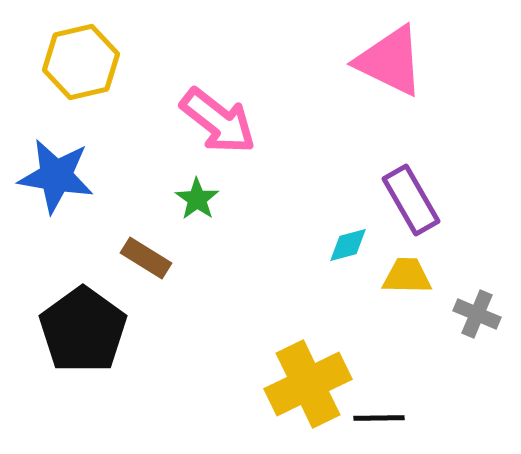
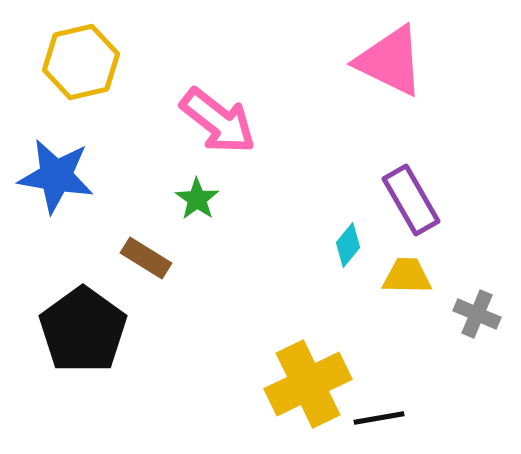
cyan diamond: rotated 36 degrees counterclockwise
black line: rotated 9 degrees counterclockwise
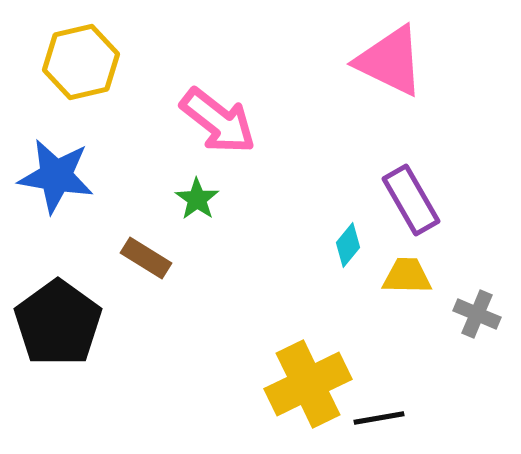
black pentagon: moved 25 px left, 7 px up
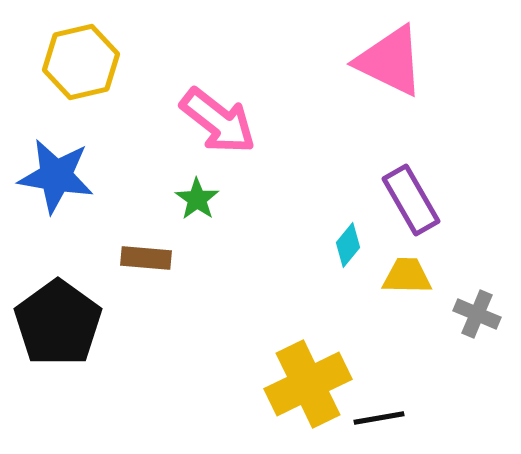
brown rectangle: rotated 27 degrees counterclockwise
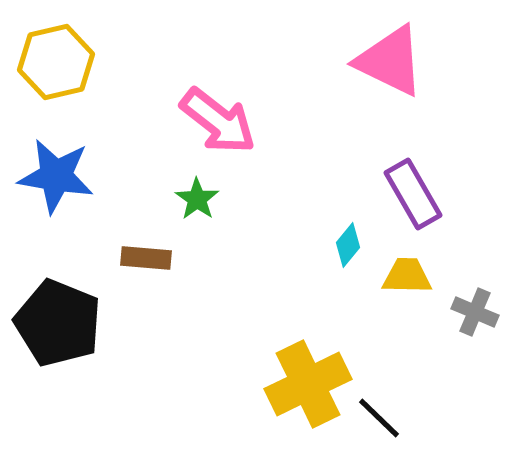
yellow hexagon: moved 25 px left
purple rectangle: moved 2 px right, 6 px up
gray cross: moved 2 px left, 2 px up
black pentagon: rotated 14 degrees counterclockwise
black line: rotated 54 degrees clockwise
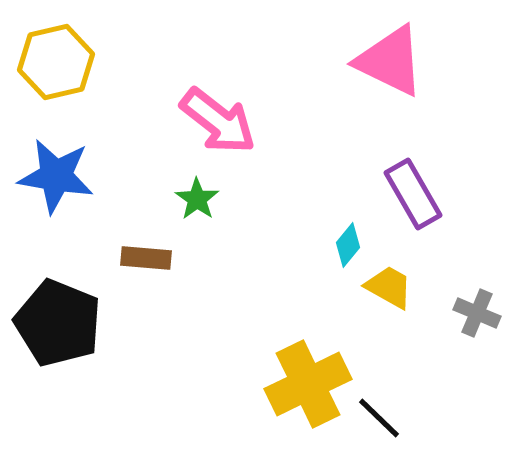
yellow trapezoid: moved 18 px left, 11 px down; rotated 28 degrees clockwise
gray cross: moved 2 px right, 1 px down
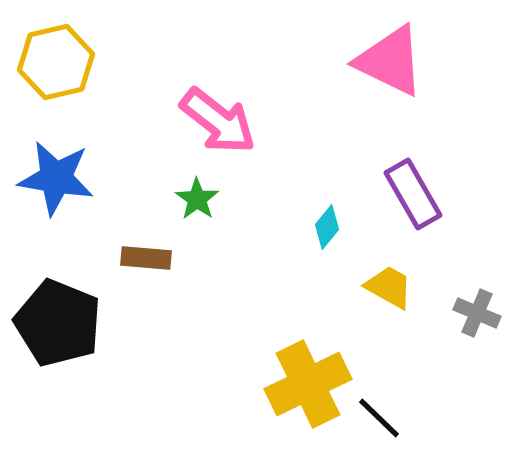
blue star: moved 2 px down
cyan diamond: moved 21 px left, 18 px up
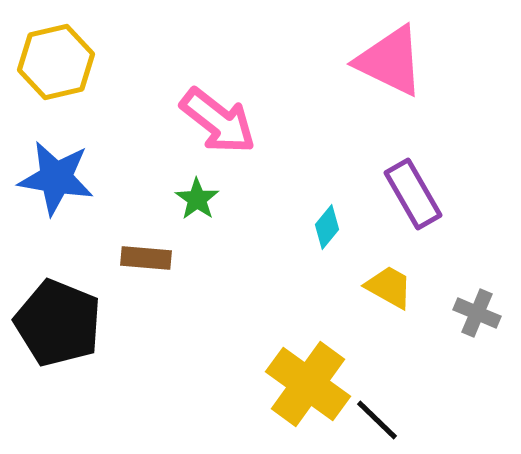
yellow cross: rotated 28 degrees counterclockwise
black line: moved 2 px left, 2 px down
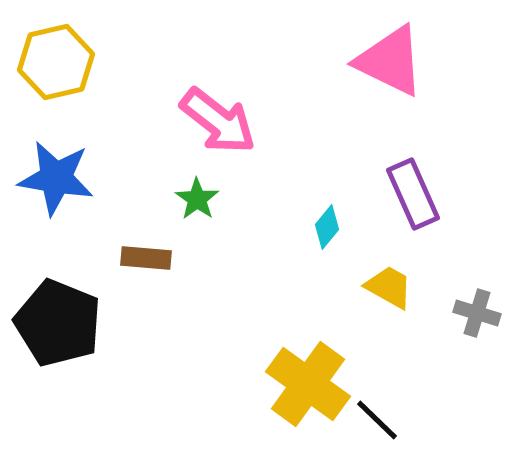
purple rectangle: rotated 6 degrees clockwise
gray cross: rotated 6 degrees counterclockwise
